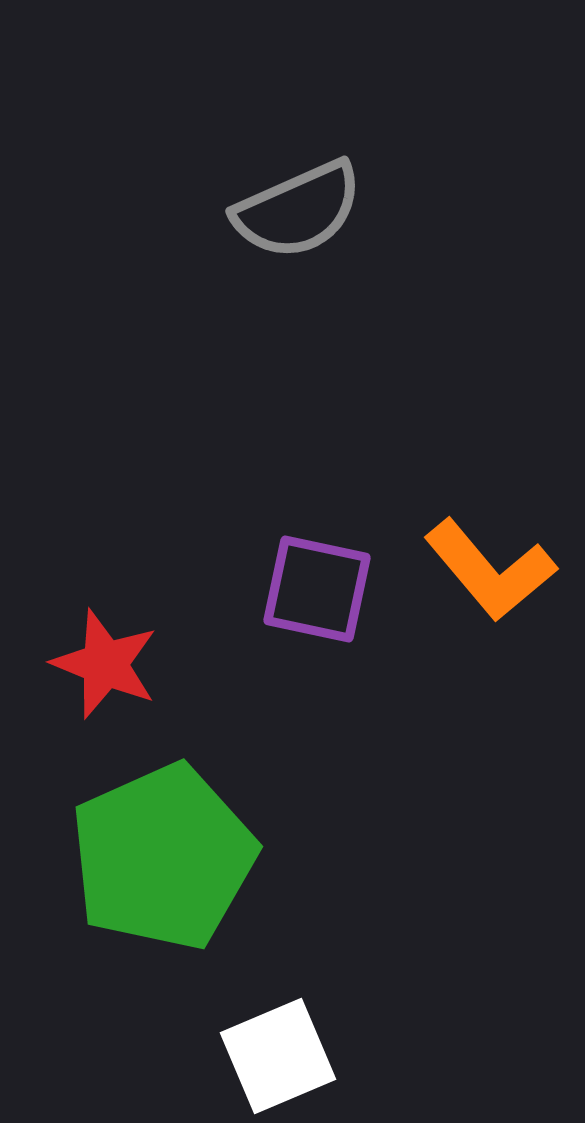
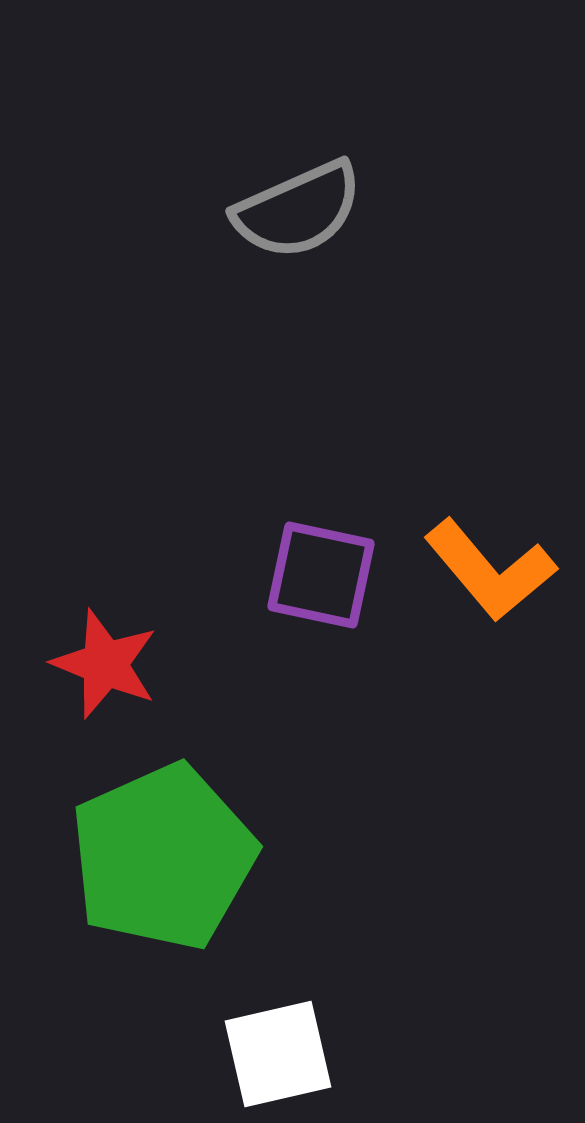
purple square: moved 4 px right, 14 px up
white square: moved 2 px up; rotated 10 degrees clockwise
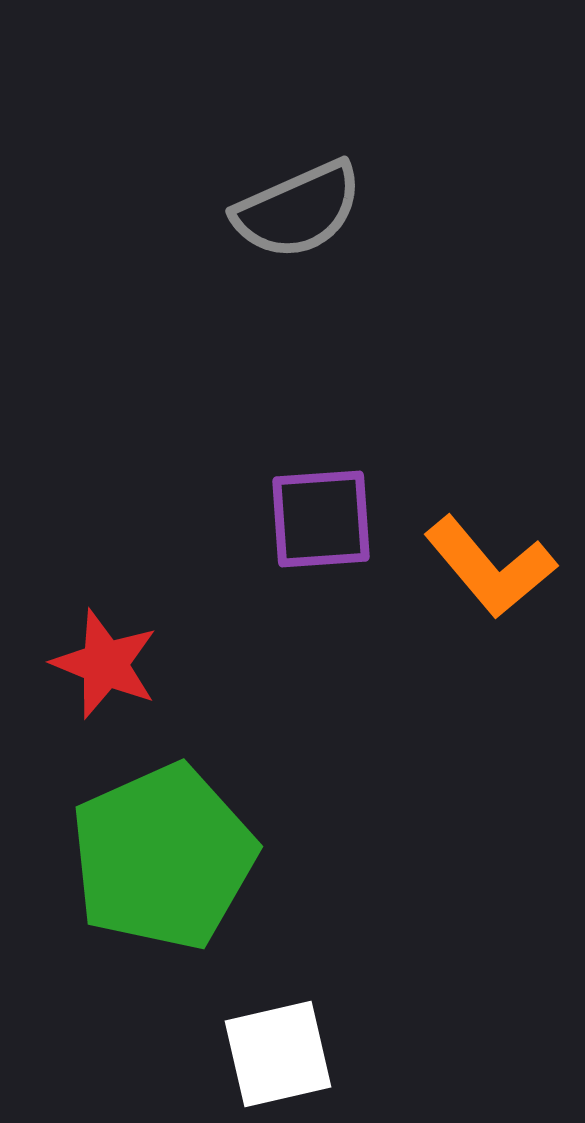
orange L-shape: moved 3 px up
purple square: moved 56 px up; rotated 16 degrees counterclockwise
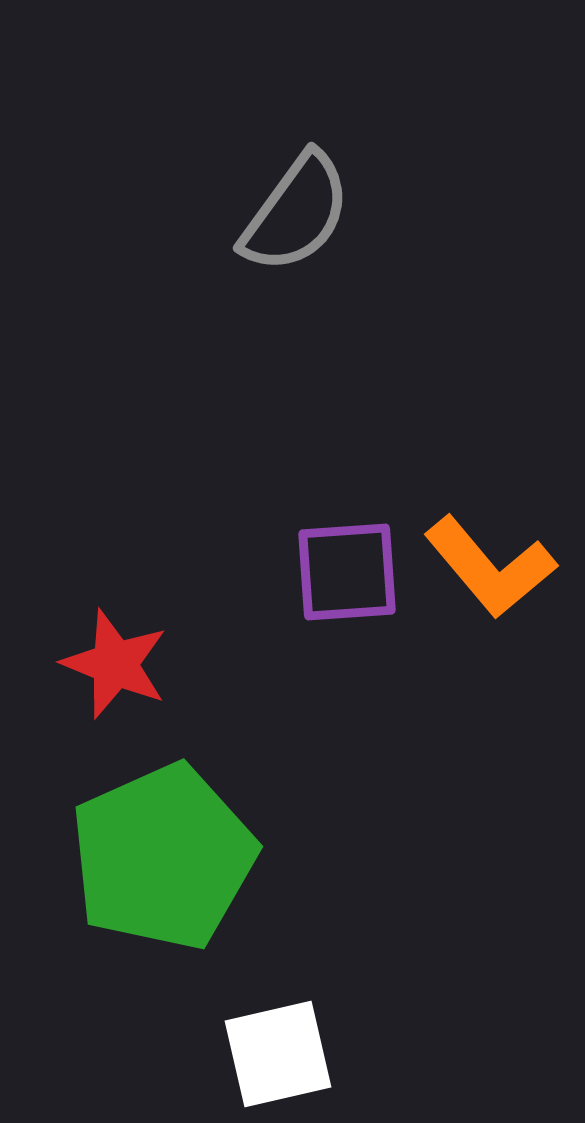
gray semicircle: moved 2 px left, 3 px down; rotated 30 degrees counterclockwise
purple square: moved 26 px right, 53 px down
red star: moved 10 px right
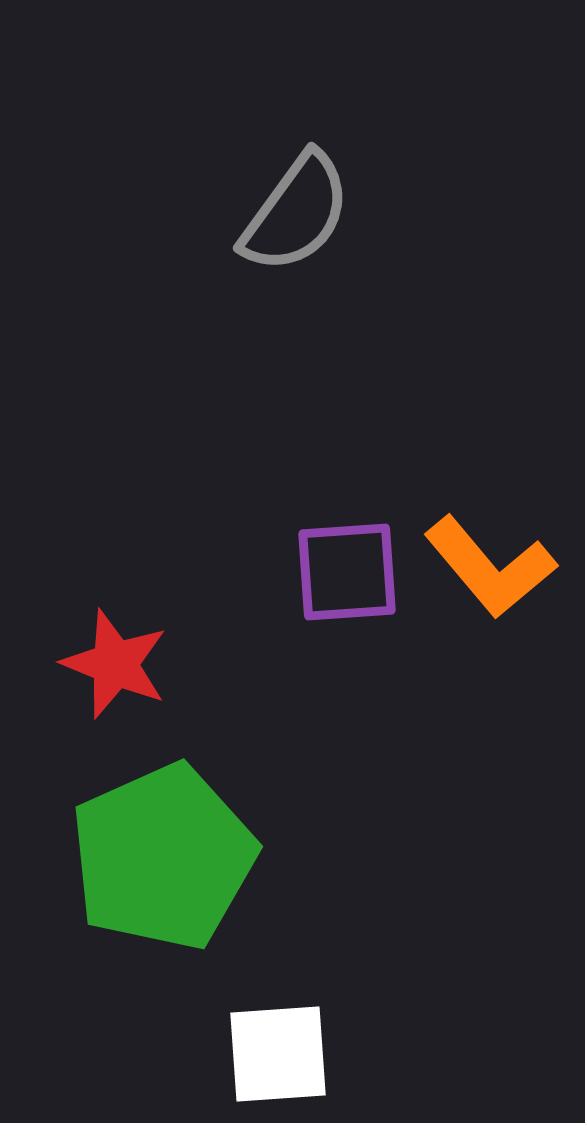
white square: rotated 9 degrees clockwise
